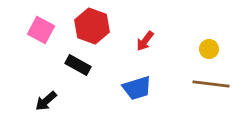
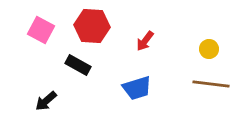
red hexagon: rotated 16 degrees counterclockwise
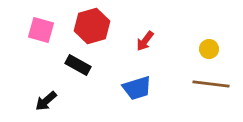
red hexagon: rotated 20 degrees counterclockwise
pink square: rotated 12 degrees counterclockwise
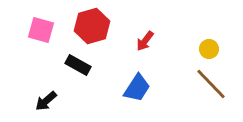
brown line: rotated 39 degrees clockwise
blue trapezoid: rotated 40 degrees counterclockwise
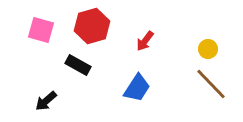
yellow circle: moved 1 px left
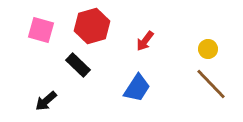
black rectangle: rotated 15 degrees clockwise
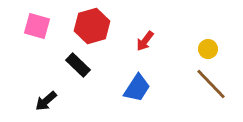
pink square: moved 4 px left, 4 px up
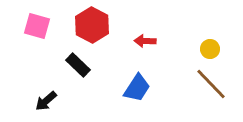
red hexagon: moved 1 px up; rotated 16 degrees counterclockwise
red arrow: rotated 55 degrees clockwise
yellow circle: moved 2 px right
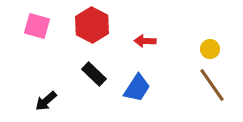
black rectangle: moved 16 px right, 9 px down
brown line: moved 1 px right, 1 px down; rotated 9 degrees clockwise
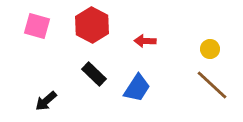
brown line: rotated 12 degrees counterclockwise
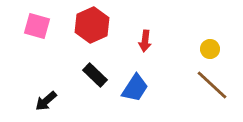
red hexagon: rotated 8 degrees clockwise
red arrow: rotated 85 degrees counterclockwise
black rectangle: moved 1 px right, 1 px down
blue trapezoid: moved 2 px left
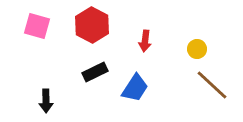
red hexagon: rotated 8 degrees counterclockwise
yellow circle: moved 13 px left
black rectangle: moved 3 px up; rotated 70 degrees counterclockwise
black arrow: rotated 50 degrees counterclockwise
